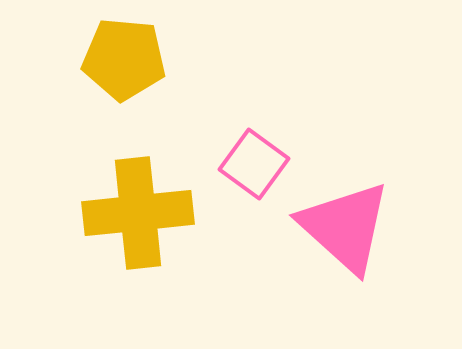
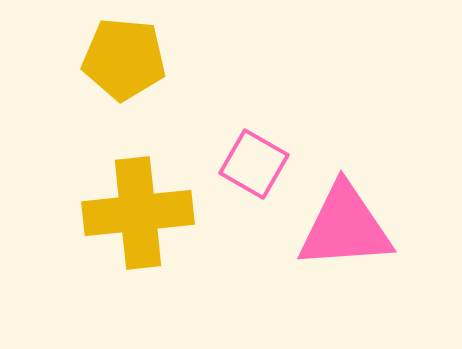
pink square: rotated 6 degrees counterclockwise
pink triangle: rotated 46 degrees counterclockwise
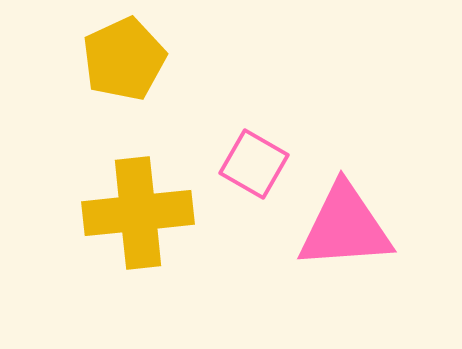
yellow pentagon: rotated 30 degrees counterclockwise
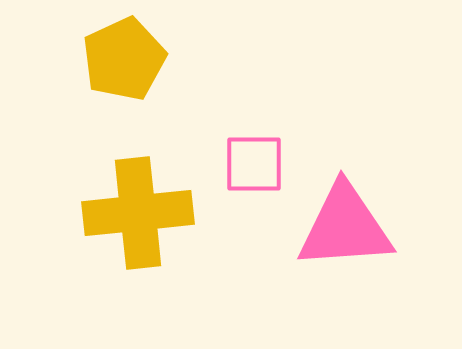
pink square: rotated 30 degrees counterclockwise
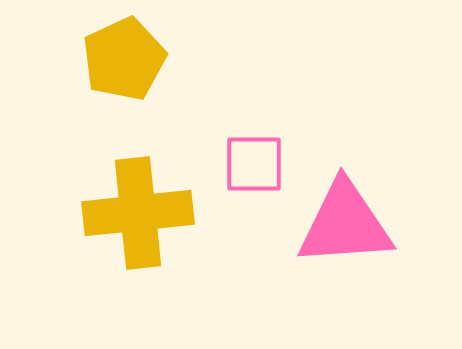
pink triangle: moved 3 px up
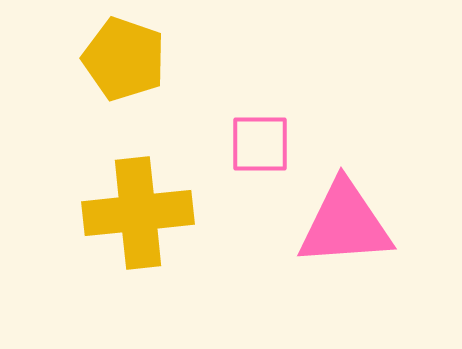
yellow pentagon: rotated 28 degrees counterclockwise
pink square: moved 6 px right, 20 px up
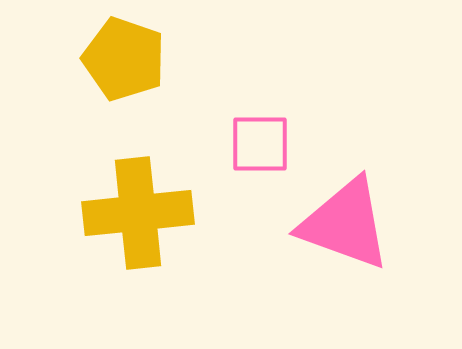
pink triangle: rotated 24 degrees clockwise
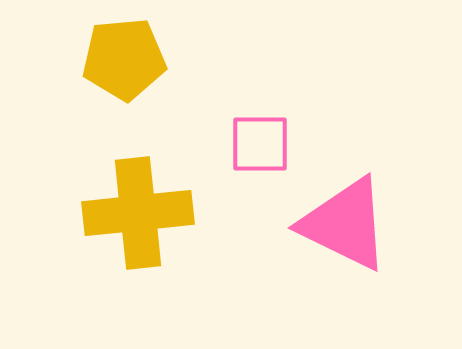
yellow pentagon: rotated 24 degrees counterclockwise
pink triangle: rotated 6 degrees clockwise
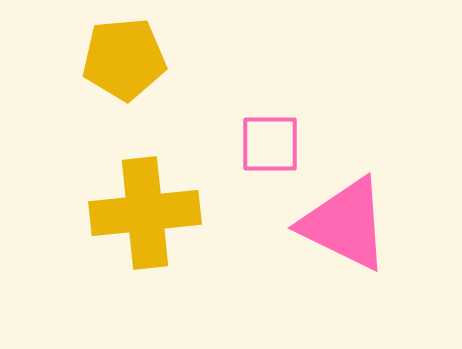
pink square: moved 10 px right
yellow cross: moved 7 px right
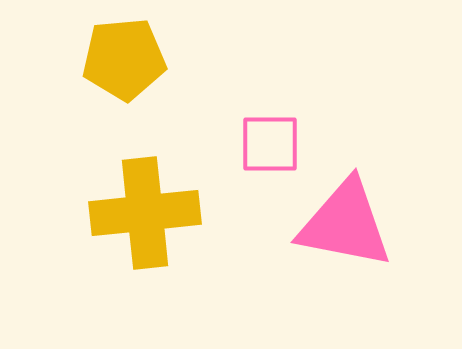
pink triangle: rotated 15 degrees counterclockwise
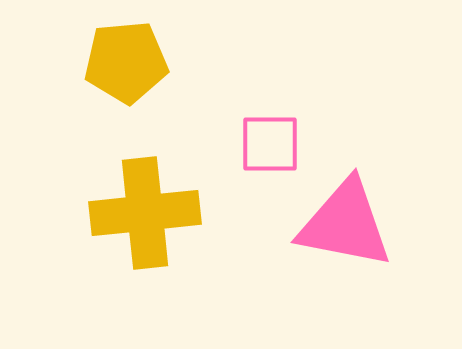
yellow pentagon: moved 2 px right, 3 px down
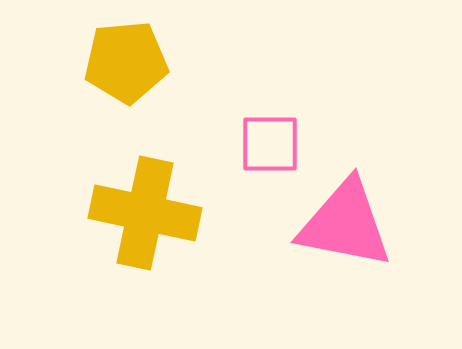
yellow cross: rotated 18 degrees clockwise
